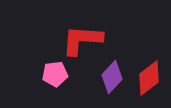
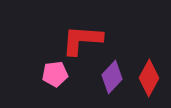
red diamond: rotated 24 degrees counterclockwise
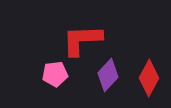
red L-shape: rotated 6 degrees counterclockwise
purple diamond: moved 4 px left, 2 px up
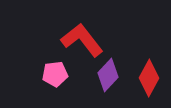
red L-shape: rotated 54 degrees clockwise
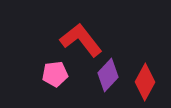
red L-shape: moved 1 px left
red diamond: moved 4 px left, 4 px down
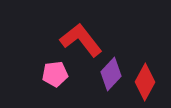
purple diamond: moved 3 px right, 1 px up
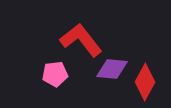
purple diamond: moved 1 px right, 5 px up; rotated 52 degrees clockwise
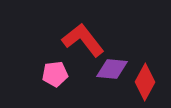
red L-shape: moved 2 px right
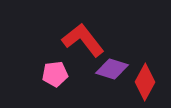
purple diamond: rotated 12 degrees clockwise
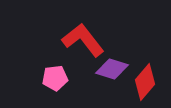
pink pentagon: moved 4 px down
red diamond: rotated 12 degrees clockwise
